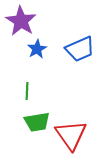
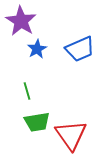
green line: rotated 18 degrees counterclockwise
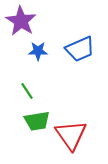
blue star: moved 1 px right, 2 px down; rotated 30 degrees clockwise
green line: rotated 18 degrees counterclockwise
green trapezoid: moved 1 px up
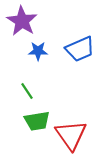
purple star: moved 1 px right
